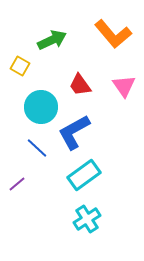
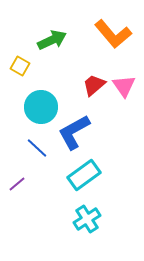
red trapezoid: moved 14 px right; rotated 85 degrees clockwise
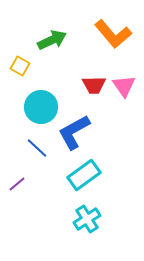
red trapezoid: rotated 140 degrees counterclockwise
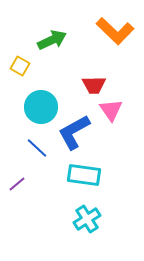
orange L-shape: moved 2 px right, 3 px up; rotated 6 degrees counterclockwise
pink triangle: moved 13 px left, 24 px down
cyan rectangle: rotated 44 degrees clockwise
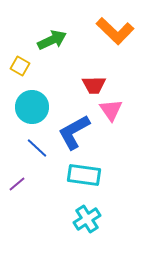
cyan circle: moved 9 px left
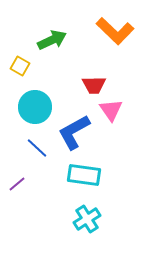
cyan circle: moved 3 px right
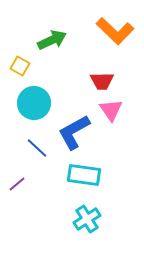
red trapezoid: moved 8 px right, 4 px up
cyan circle: moved 1 px left, 4 px up
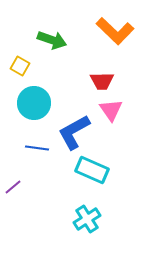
green arrow: rotated 44 degrees clockwise
blue line: rotated 35 degrees counterclockwise
cyan rectangle: moved 8 px right, 5 px up; rotated 16 degrees clockwise
purple line: moved 4 px left, 3 px down
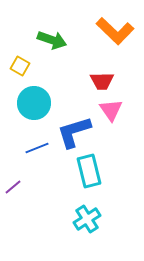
blue L-shape: rotated 12 degrees clockwise
blue line: rotated 30 degrees counterclockwise
cyan rectangle: moved 3 px left, 1 px down; rotated 52 degrees clockwise
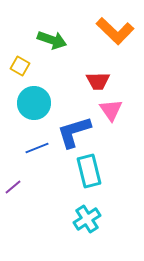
red trapezoid: moved 4 px left
